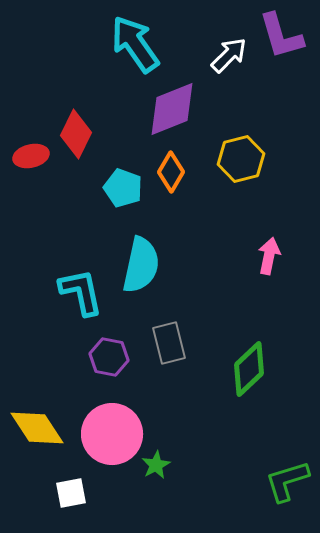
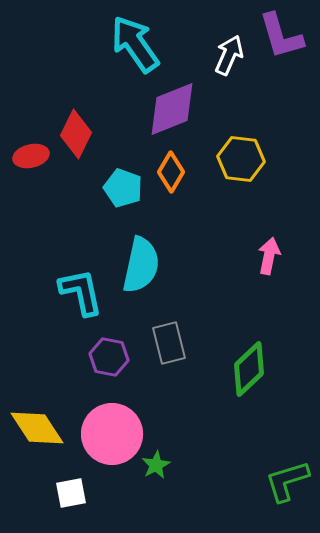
white arrow: rotated 21 degrees counterclockwise
yellow hexagon: rotated 21 degrees clockwise
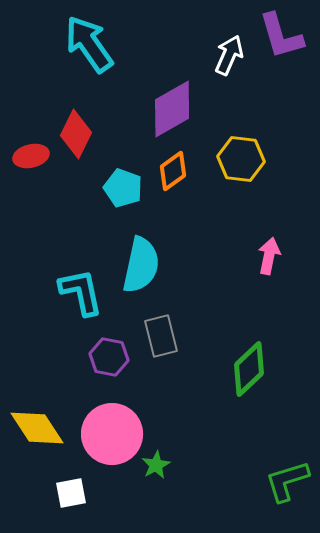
cyan arrow: moved 46 px left
purple diamond: rotated 8 degrees counterclockwise
orange diamond: moved 2 px right, 1 px up; rotated 24 degrees clockwise
gray rectangle: moved 8 px left, 7 px up
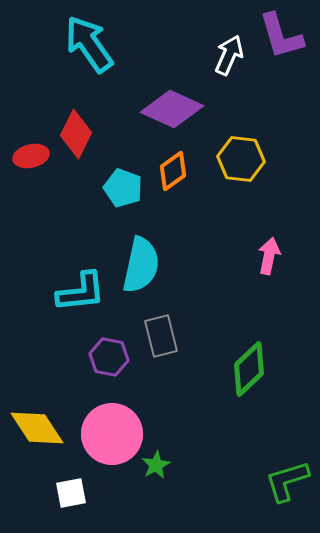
purple diamond: rotated 54 degrees clockwise
cyan L-shape: rotated 96 degrees clockwise
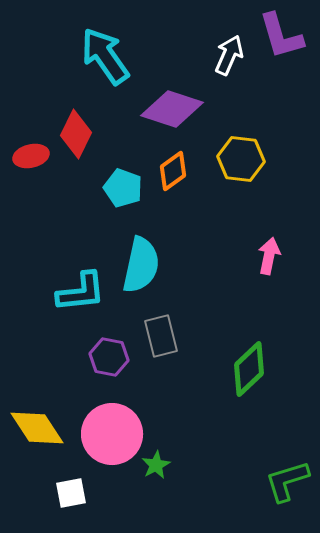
cyan arrow: moved 16 px right, 12 px down
purple diamond: rotated 6 degrees counterclockwise
